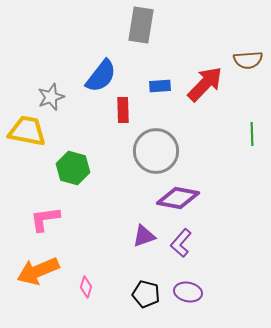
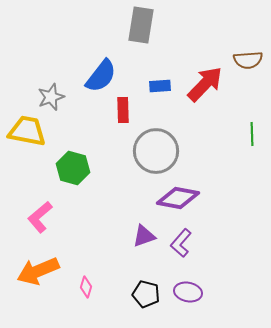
pink L-shape: moved 5 px left, 2 px up; rotated 32 degrees counterclockwise
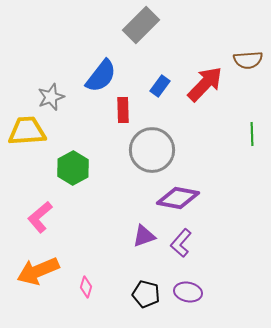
gray rectangle: rotated 36 degrees clockwise
blue rectangle: rotated 50 degrees counterclockwise
yellow trapezoid: rotated 15 degrees counterclockwise
gray circle: moved 4 px left, 1 px up
green hexagon: rotated 16 degrees clockwise
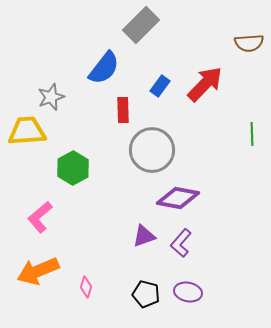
brown semicircle: moved 1 px right, 17 px up
blue semicircle: moved 3 px right, 8 px up
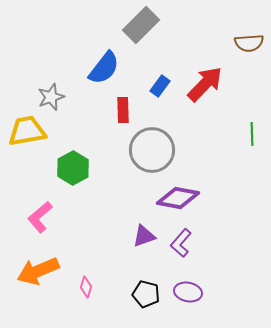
yellow trapezoid: rotated 6 degrees counterclockwise
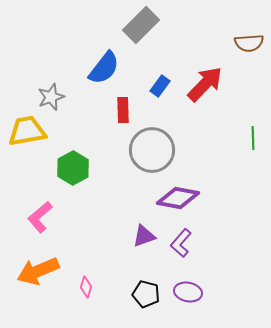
green line: moved 1 px right, 4 px down
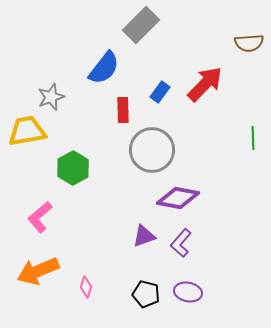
blue rectangle: moved 6 px down
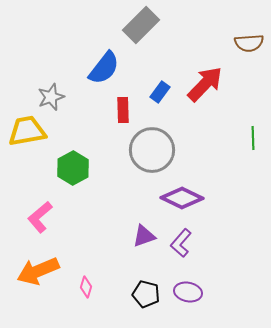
purple diamond: moved 4 px right; rotated 15 degrees clockwise
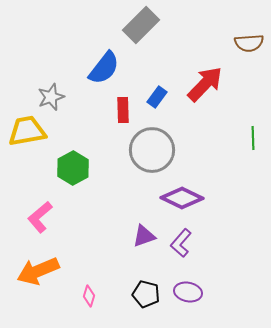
blue rectangle: moved 3 px left, 5 px down
pink diamond: moved 3 px right, 9 px down
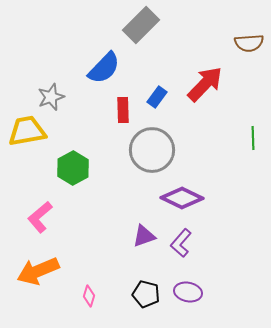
blue semicircle: rotated 6 degrees clockwise
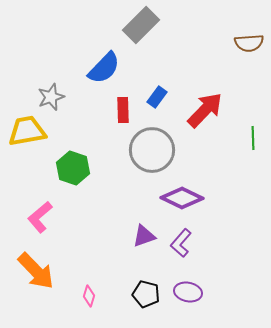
red arrow: moved 26 px down
green hexagon: rotated 12 degrees counterclockwise
orange arrow: moved 2 px left; rotated 111 degrees counterclockwise
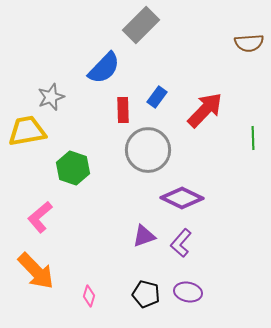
gray circle: moved 4 px left
